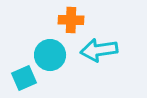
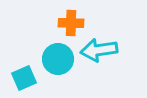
orange cross: moved 3 px down
cyan circle: moved 8 px right, 4 px down
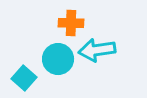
cyan arrow: moved 2 px left
cyan square: rotated 25 degrees counterclockwise
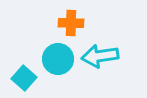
cyan arrow: moved 3 px right, 6 px down
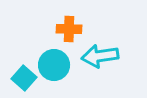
orange cross: moved 2 px left, 6 px down
cyan circle: moved 4 px left, 6 px down
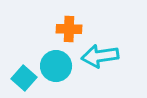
cyan circle: moved 2 px right, 1 px down
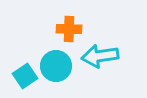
cyan square: moved 1 px right, 2 px up; rotated 15 degrees clockwise
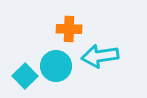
cyan square: rotated 10 degrees counterclockwise
